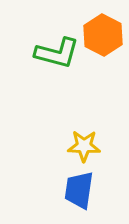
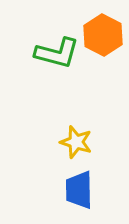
yellow star: moved 8 px left, 4 px up; rotated 16 degrees clockwise
blue trapezoid: rotated 9 degrees counterclockwise
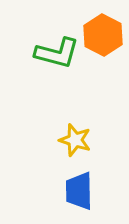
yellow star: moved 1 px left, 2 px up
blue trapezoid: moved 1 px down
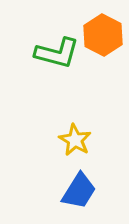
yellow star: rotated 12 degrees clockwise
blue trapezoid: rotated 147 degrees counterclockwise
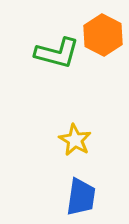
blue trapezoid: moved 2 px right, 6 px down; rotated 24 degrees counterclockwise
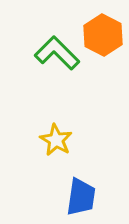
green L-shape: rotated 150 degrees counterclockwise
yellow star: moved 19 px left
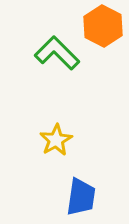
orange hexagon: moved 9 px up
yellow star: rotated 12 degrees clockwise
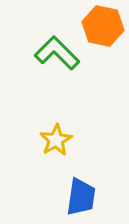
orange hexagon: rotated 15 degrees counterclockwise
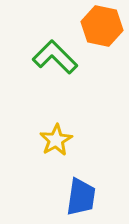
orange hexagon: moved 1 px left
green L-shape: moved 2 px left, 4 px down
